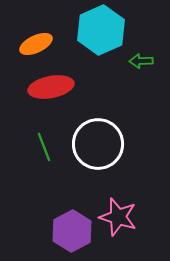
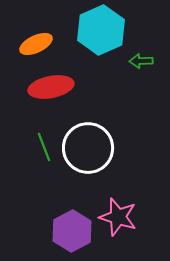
white circle: moved 10 px left, 4 px down
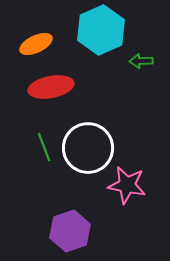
pink star: moved 9 px right, 32 px up; rotated 6 degrees counterclockwise
purple hexagon: moved 2 px left; rotated 9 degrees clockwise
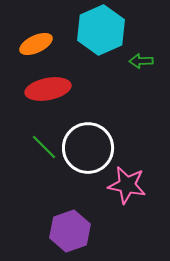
red ellipse: moved 3 px left, 2 px down
green line: rotated 24 degrees counterclockwise
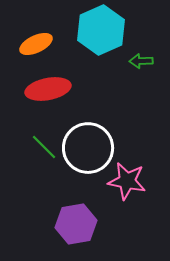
pink star: moved 4 px up
purple hexagon: moved 6 px right, 7 px up; rotated 9 degrees clockwise
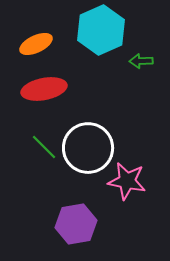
red ellipse: moved 4 px left
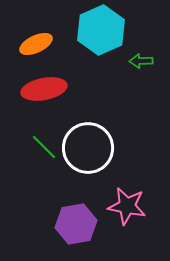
pink star: moved 25 px down
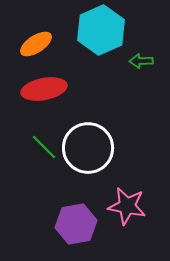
orange ellipse: rotated 8 degrees counterclockwise
